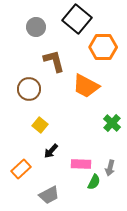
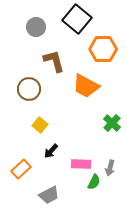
orange hexagon: moved 2 px down
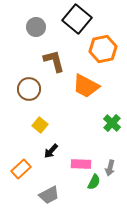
orange hexagon: rotated 12 degrees counterclockwise
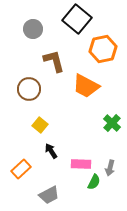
gray circle: moved 3 px left, 2 px down
black arrow: rotated 105 degrees clockwise
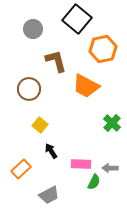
brown L-shape: moved 2 px right
gray arrow: rotated 77 degrees clockwise
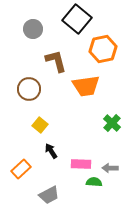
orange trapezoid: rotated 36 degrees counterclockwise
green semicircle: rotated 112 degrees counterclockwise
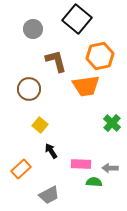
orange hexagon: moved 3 px left, 7 px down
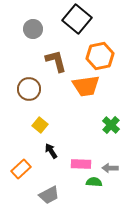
green cross: moved 1 px left, 2 px down
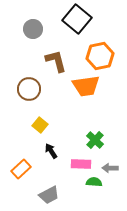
green cross: moved 16 px left, 15 px down
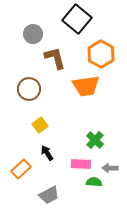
gray circle: moved 5 px down
orange hexagon: moved 1 px right, 2 px up; rotated 20 degrees counterclockwise
brown L-shape: moved 1 px left, 3 px up
yellow square: rotated 14 degrees clockwise
black arrow: moved 4 px left, 2 px down
